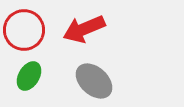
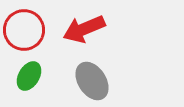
gray ellipse: moved 2 px left; rotated 15 degrees clockwise
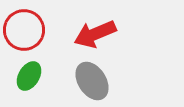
red arrow: moved 11 px right, 5 px down
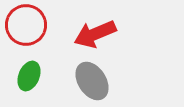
red circle: moved 2 px right, 5 px up
green ellipse: rotated 8 degrees counterclockwise
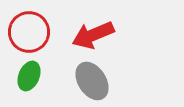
red circle: moved 3 px right, 7 px down
red arrow: moved 2 px left, 1 px down
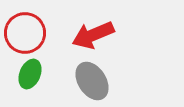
red circle: moved 4 px left, 1 px down
green ellipse: moved 1 px right, 2 px up
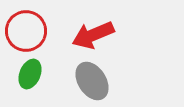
red circle: moved 1 px right, 2 px up
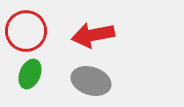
red arrow: rotated 12 degrees clockwise
gray ellipse: moved 1 px left; rotated 39 degrees counterclockwise
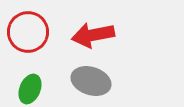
red circle: moved 2 px right, 1 px down
green ellipse: moved 15 px down
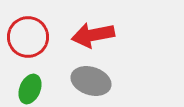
red circle: moved 5 px down
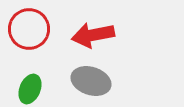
red circle: moved 1 px right, 8 px up
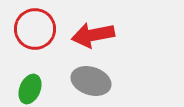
red circle: moved 6 px right
